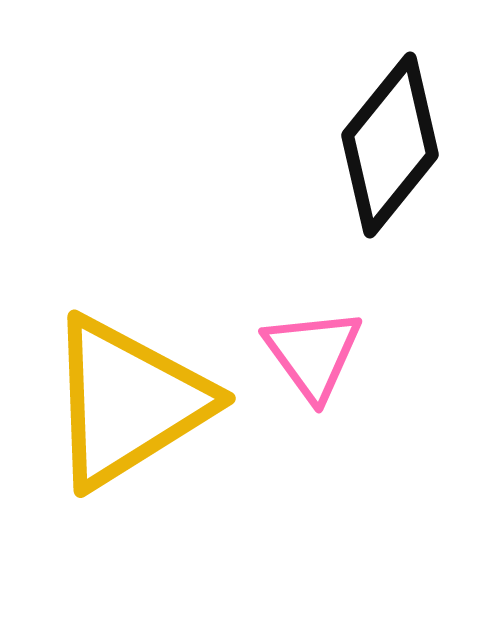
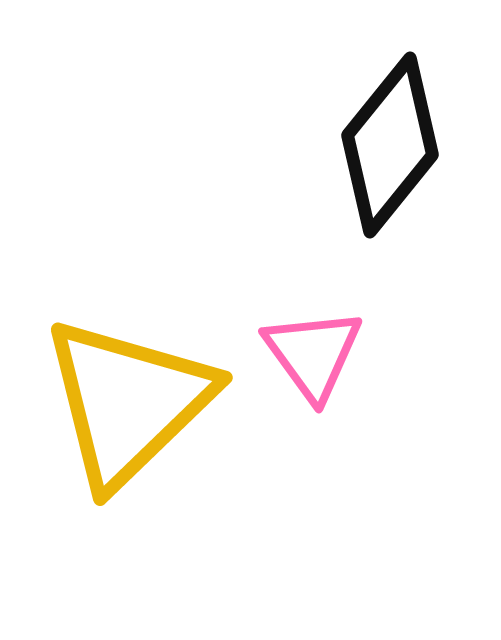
yellow triangle: rotated 12 degrees counterclockwise
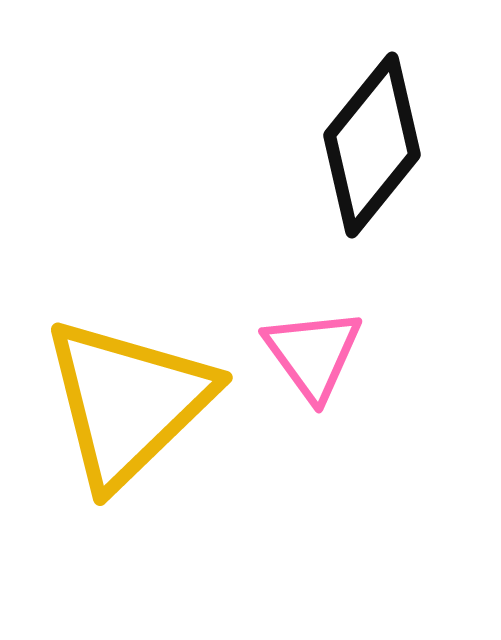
black diamond: moved 18 px left
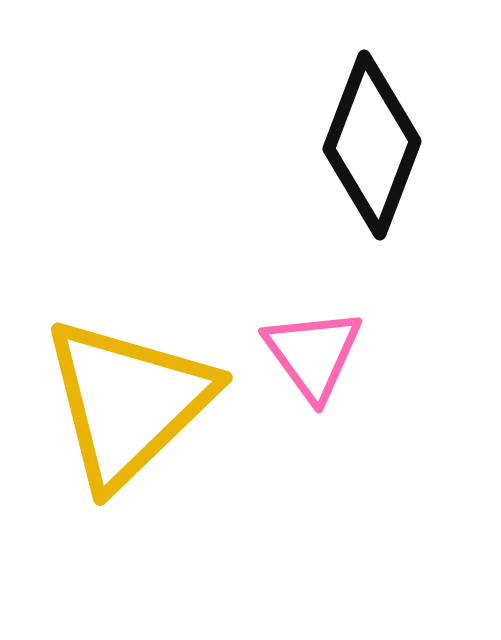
black diamond: rotated 18 degrees counterclockwise
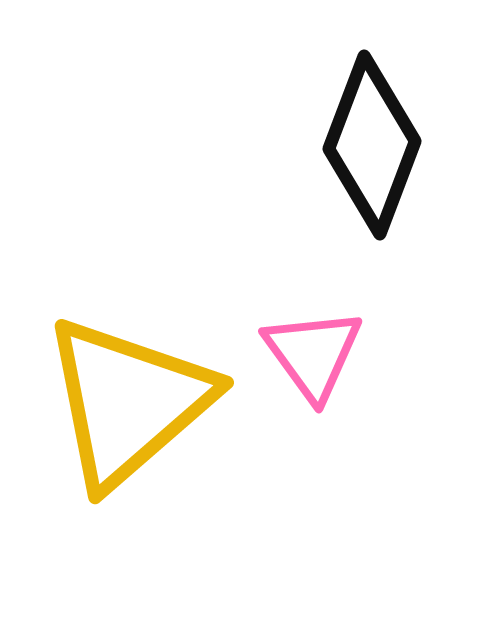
yellow triangle: rotated 3 degrees clockwise
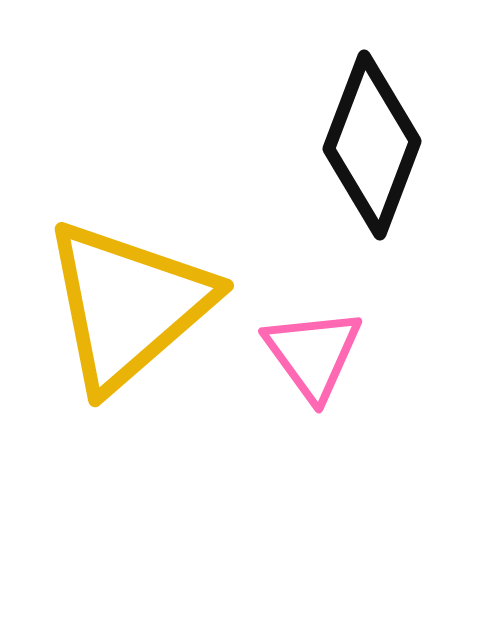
yellow triangle: moved 97 px up
